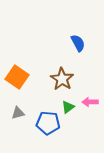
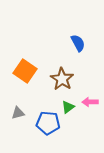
orange square: moved 8 px right, 6 px up
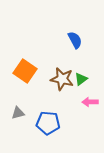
blue semicircle: moved 3 px left, 3 px up
brown star: rotated 20 degrees counterclockwise
green triangle: moved 13 px right, 28 px up
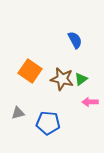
orange square: moved 5 px right
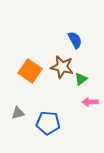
brown star: moved 12 px up
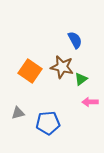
blue pentagon: rotated 10 degrees counterclockwise
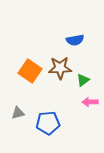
blue semicircle: rotated 108 degrees clockwise
brown star: moved 2 px left, 1 px down; rotated 15 degrees counterclockwise
green triangle: moved 2 px right, 1 px down
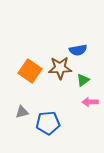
blue semicircle: moved 3 px right, 10 px down
gray triangle: moved 4 px right, 1 px up
